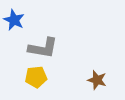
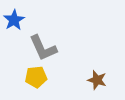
blue star: rotated 15 degrees clockwise
gray L-shape: rotated 56 degrees clockwise
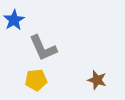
yellow pentagon: moved 3 px down
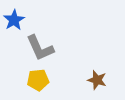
gray L-shape: moved 3 px left
yellow pentagon: moved 2 px right
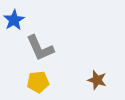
yellow pentagon: moved 2 px down
